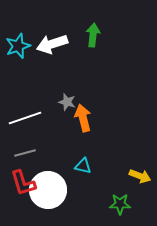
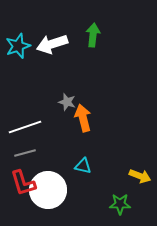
white line: moved 9 px down
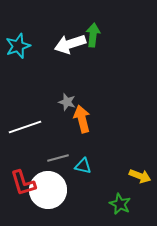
white arrow: moved 18 px right
orange arrow: moved 1 px left, 1 px down
gray line: moved 33 px right, 5 px down
green star: rotated 25 degrees clockwise
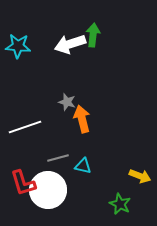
cyan star: rotated 25 degrees clockwise
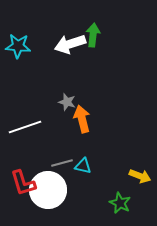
gray line: moved 4 px right, 5 px down
green star: moved 1 px up
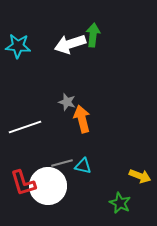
white circle: moved 4 px up
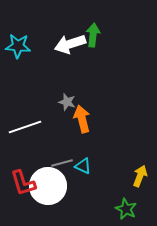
cyan triangle: rotated 12 degrees clockwise
yellow arrow: rotated 90 degrees counterclockwise
green star: moved 6 px right, 6 px down
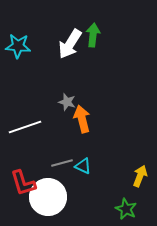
white arrow: rotated 40 degrees counterclockwise
white circle: moved 11 px down
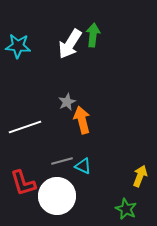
gray star: rotated 30 degrees clockwise
orange arrow: moved 1 px down
gray line: moved 2 px up
white circle: moved 9 px right, 1 px up
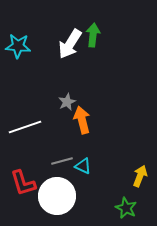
green star: moved 1 px up
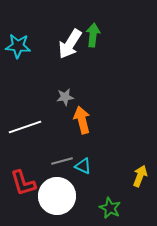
gray star: moved 2 px left, 5 px up; rotated 18 degrees clockwise
green star: moved 16 px left
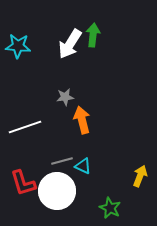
white circle: moved 5 px up
